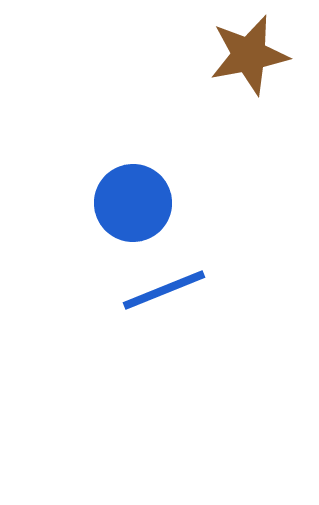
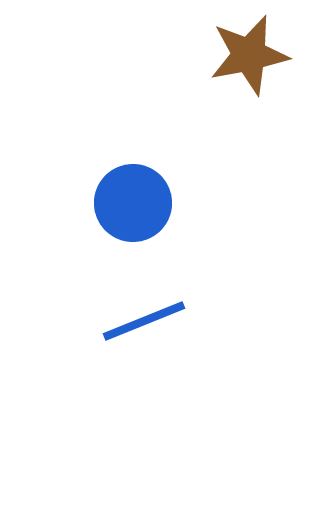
blue line: moved 20 px left, 31 px down
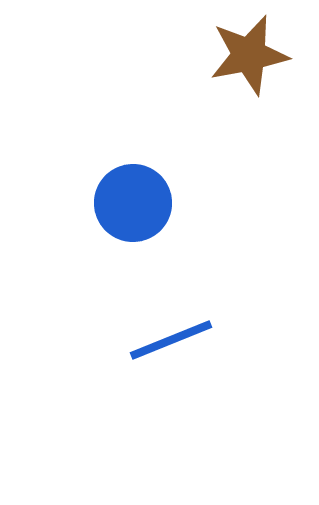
blue line: moved 27 px right, 19 px down
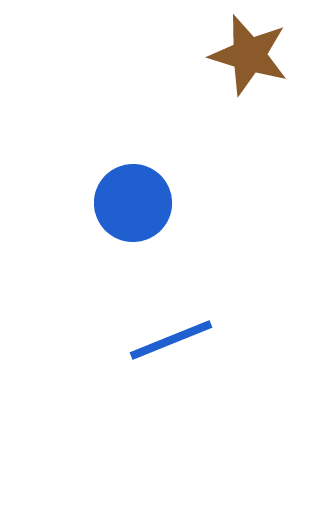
brown star: rotated 28 degrees clockwise
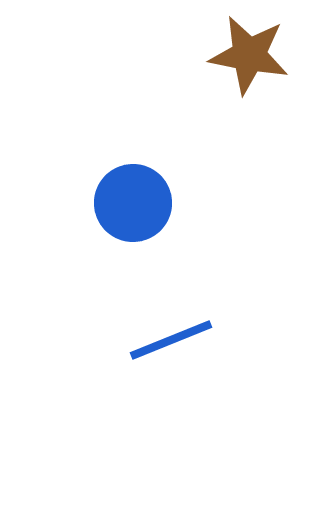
brown star: rotated 6 degrees counterclockwise
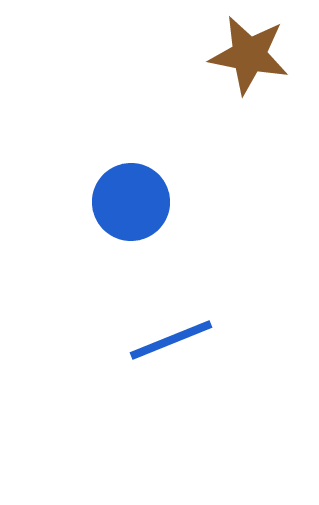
blue circle: moved 2 px left, 1 px up
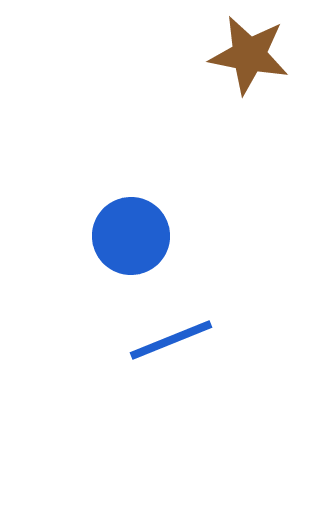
blue circle: moved 34 px down
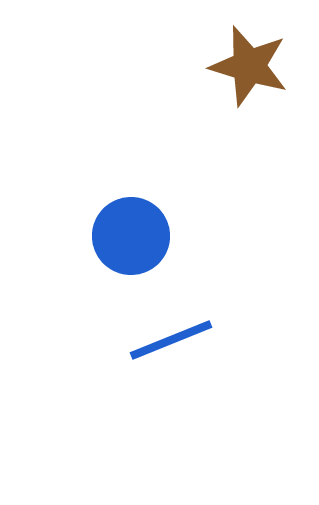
brown star: moved 11 px down; rotated 6 degrees clockwise
